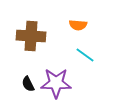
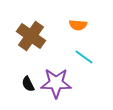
brown cross: rotated 32 degrees clockwise
cyan line: moved 1 px left, 2 px down
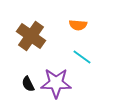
cyan line: moved 2 px left
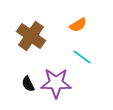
orange semicircle: rotated 36 degrees counterclockwise
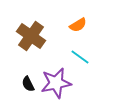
cyan line: moved 2 px left
purple star: rotated 12 degrees counterclockwise
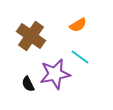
purple star: moved 1 px left, 9 px up
